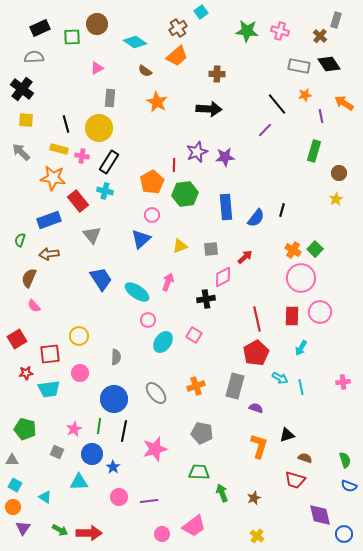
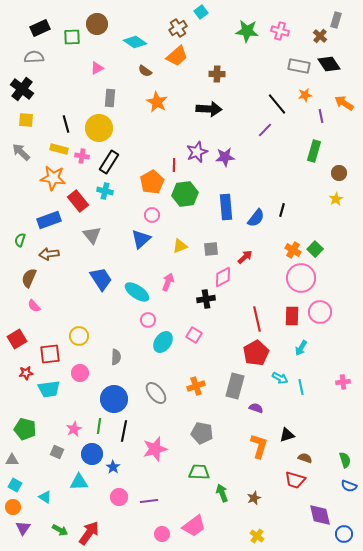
red arrow at (89, 533): rotated 55 degrees counterclockwise
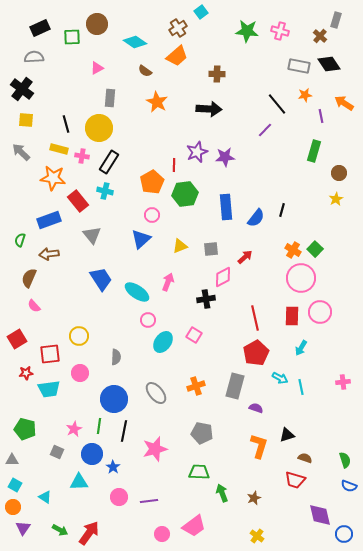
red line at (257, 319): moved 2 px left, 1 px up
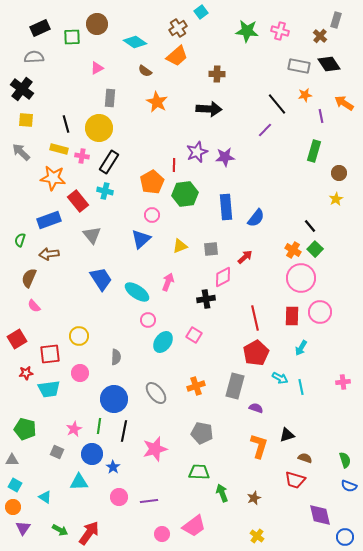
black line at (282, 210): moved 28 px right, 16 px down; rotated 56 degrees counterclockwise
blue circle at (344, 534): moved 1 px right, 3 px down
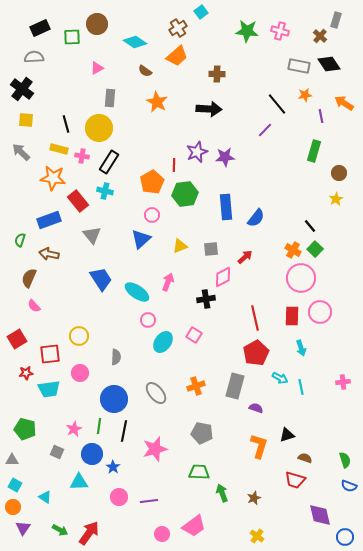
brown arrow at (49, 254): rotated 18 degrees clockwise
cyan arrow at (301, 348): rotated 49 degrees counterclockwise
